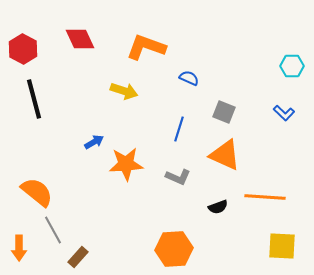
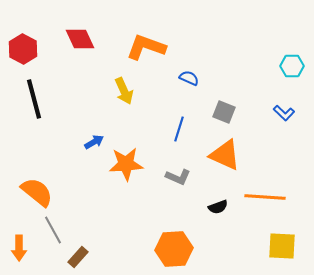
yellow arrow: rotated 48 degrees clockwise
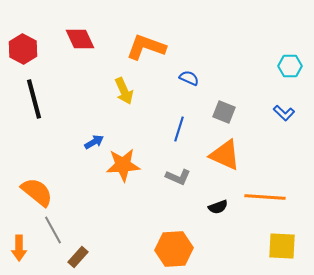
cyan hexagon: moved 2 px left
orange star: moved 3 px left, 1 px down
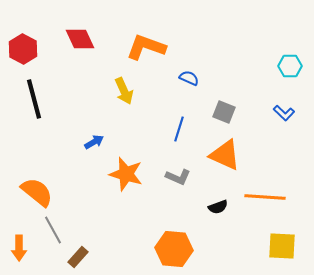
orange star: moved 3 px right, 9 px down; rotated 20 degrees clockwise
orange hexagon: rotated 9 degrees clockwise
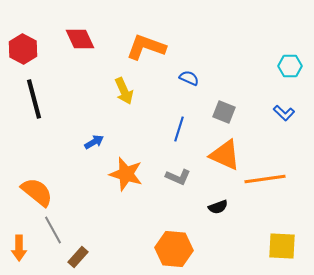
orange line: moved 18 px up; rotated 12 degrees counterclockwise
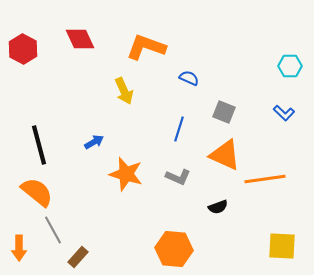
black line: moved 5 px right, 46 px down
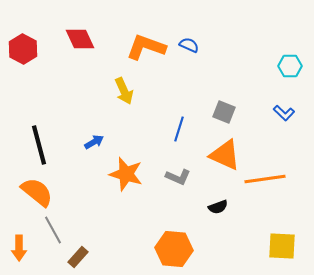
blue semicircle: moved 33 px up
